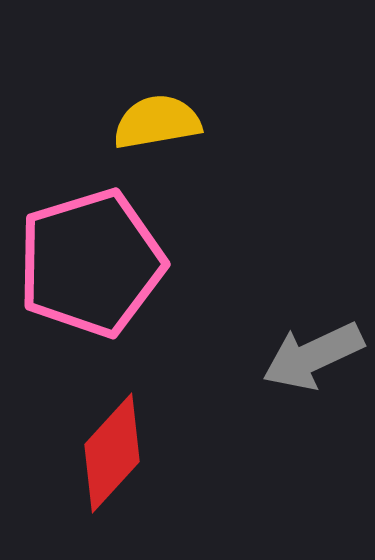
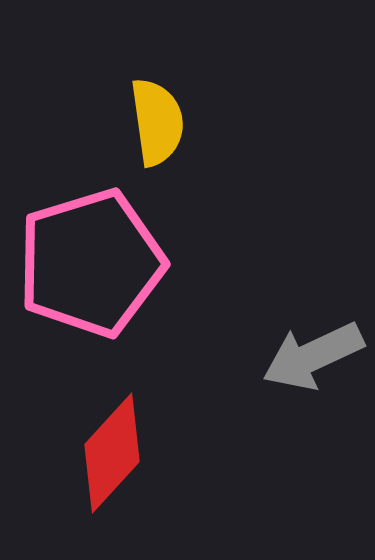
yellow semicircle: rotated 92 degrees clockwise
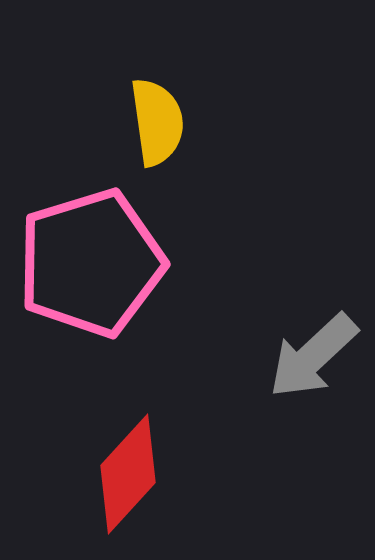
gray arrow: rotated 18 degrees counterclockwise
red diamond: moved 16 px right, 21 px down
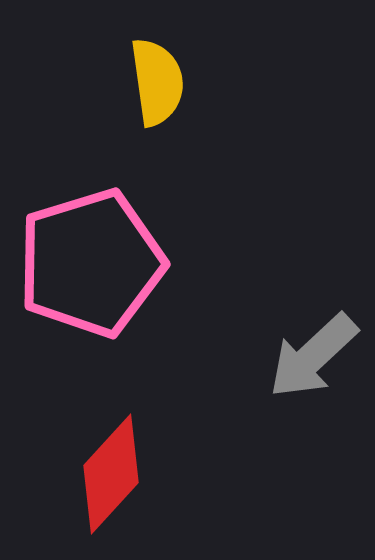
yellow semicircle: moved 40 px up
red diamond: moved 17 px left
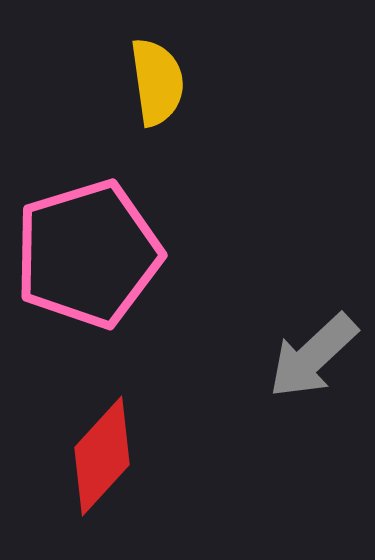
pink pentagon: moved 3 px left, 9 px up
red diamond: moved 9 px left, 18 px up
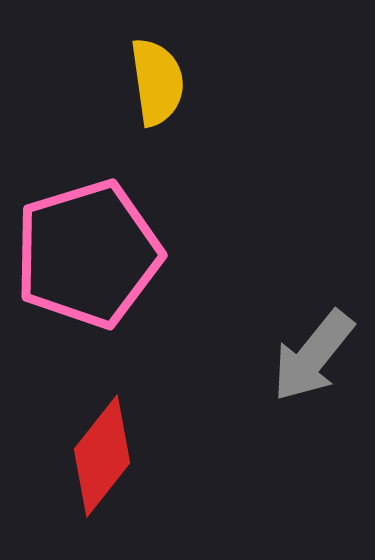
gray arrow: rotated 8 degrees counterclockwise
red diamond: rotated 4 degrees counterclockwise
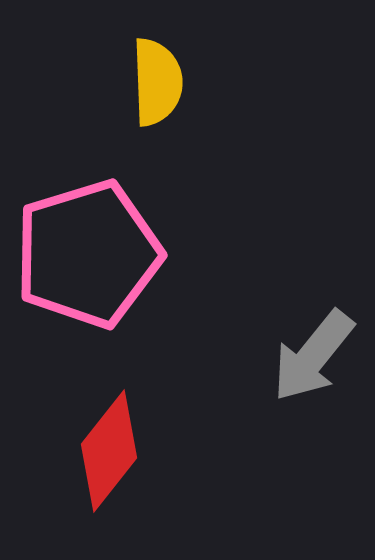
yellow semicircle: rotated 6 degrees clockwise
red diamond: moved 7 px right, 5 px up
